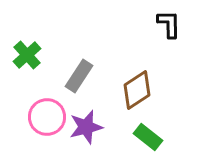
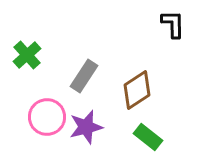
black L-shape: moved 4 px right
gray rectangle: moved 5 px right
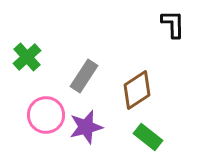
green cross: moved 2 px down
pink circle: moved 1 px left, 2 px up
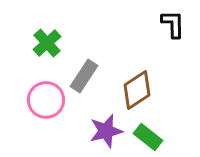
green cross: moved 20 px right, 14 px up
pink circle: moved 15 px up
purple star: moved 20 px right, 4 px down
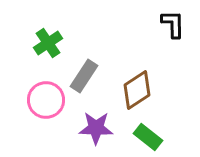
green cross: moved 1 px right; rotated 8 degrees clockwise
purple star: moved 10 px left, 3 px up; rotated 16 degrees clockwise
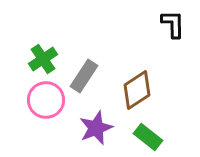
green cross: moved 5 px left, 16 px down
purple star: rotated 24 degrees counterclockwise
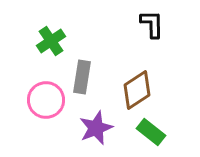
black L-shape: moved 21 px left
green cross: moved 8 px right, 18 px up
gray rectangle: moved 2 px left, 1 px down; rotated 24 degrees counterclockwise
green rectangle: moved 3 px right, 5 px up
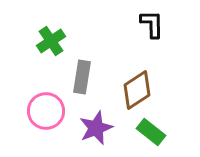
pink circle: moved 11 px down
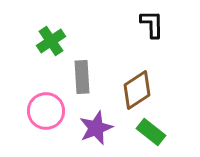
gray rectangle: rotated 12 degrees counterclockwise
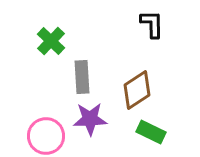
green cross: rotated 12 degrees counterclockwise
pink circle: moved 25 px down
purple star: moved 6 px left, 9 px up; rotated 20 degrees clockwise
green rectangle: rotated 12 degrees counterclockwise
